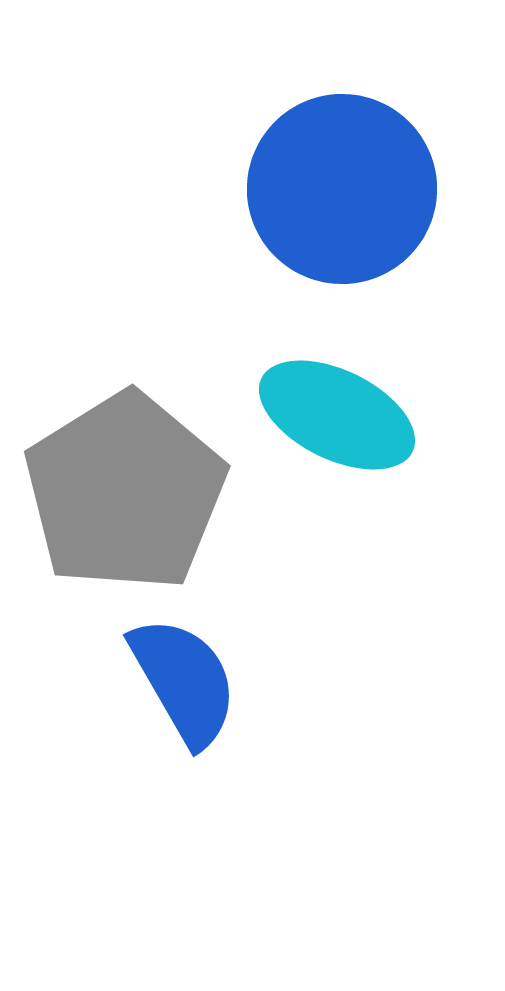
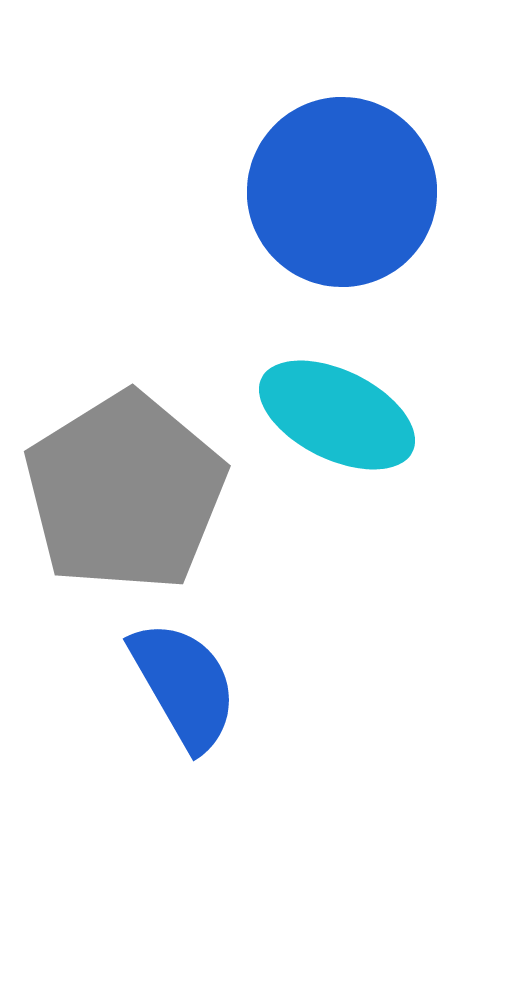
blue circle: moved 3 px down
blue semicircle: moved 4 px down
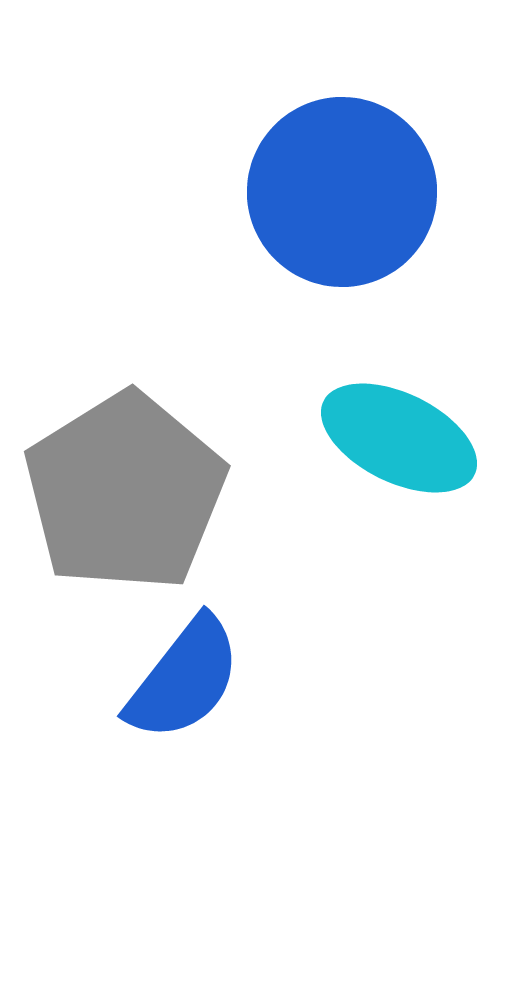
cyan ellipse: moved 62 px right, 23 px down
blue semicircle: moved 6 px up; rotated 68 degrees clockwise
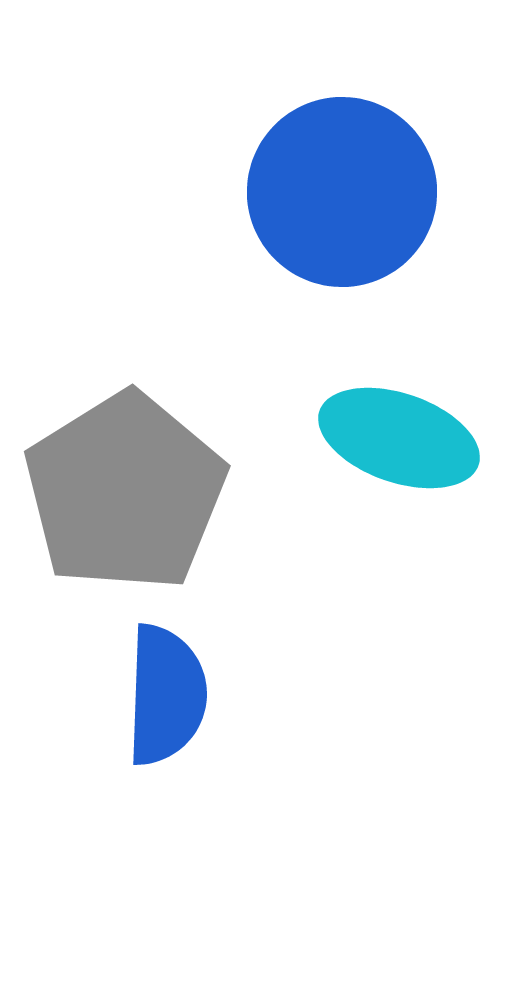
cyan ellipse: rotated 7 degrees counterclockwise
blue semicircle: moved 18 px left, 16 px down; rotated 36 degrees counterclockwise
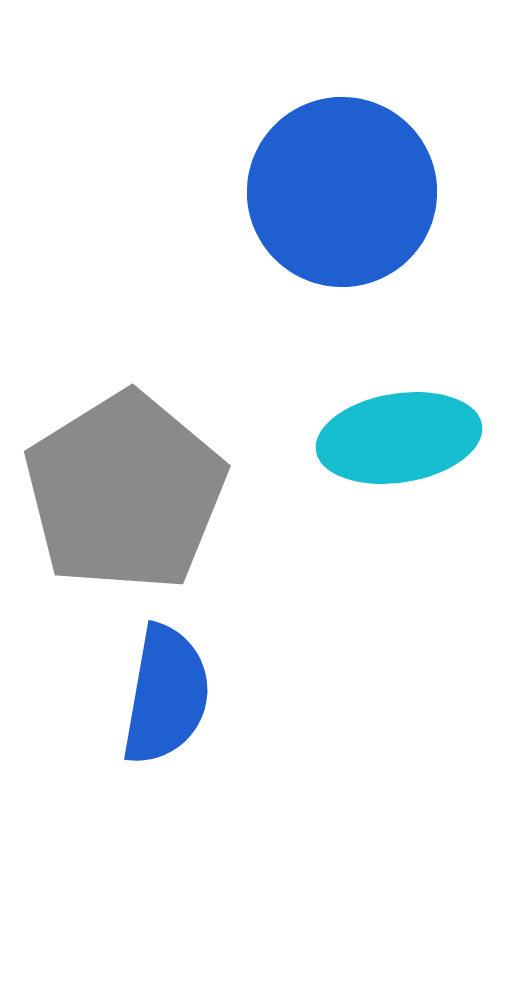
cyan ellipse: rotated 28 degrees counterclockwise
blue semicircle: rotated 8 degrees clockwise
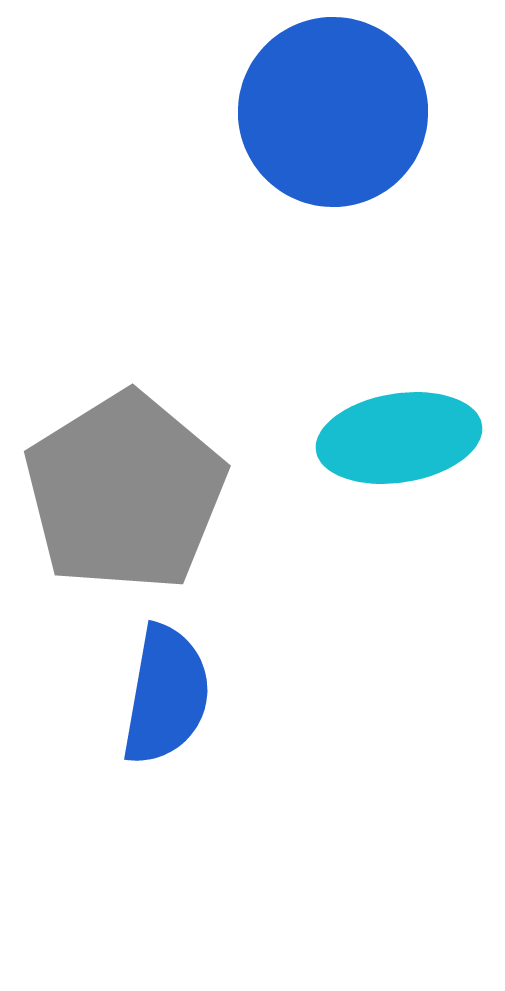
blue circle: moved 9 px left, 80 px up
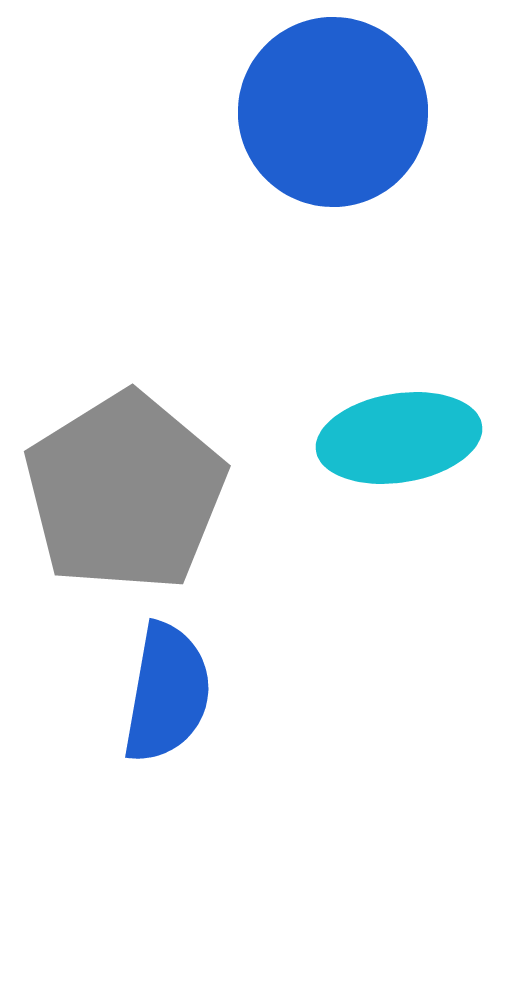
blue semicircle: moved 1 px right, 2 px up
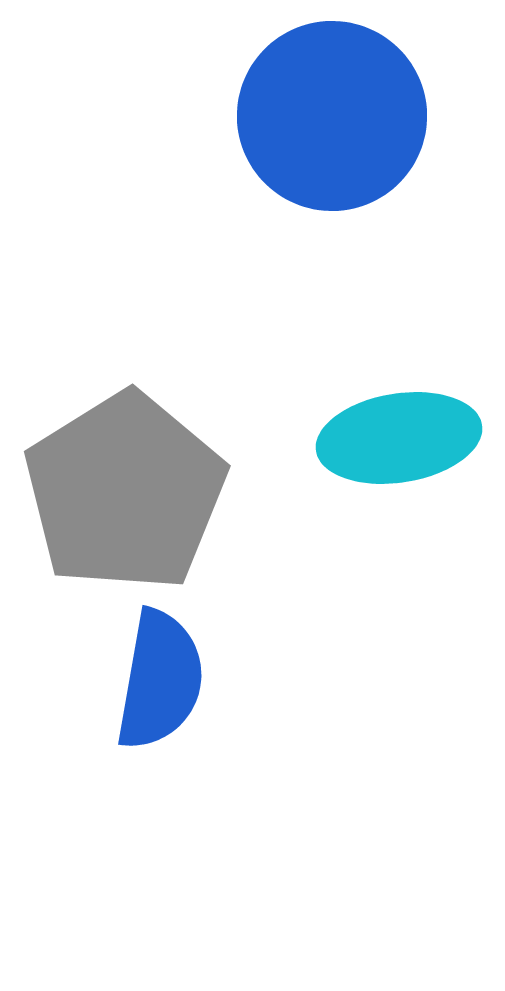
blue circle: moved 1 px left, 4 px down
blue semicircle: moved 7 px left, 13 px up
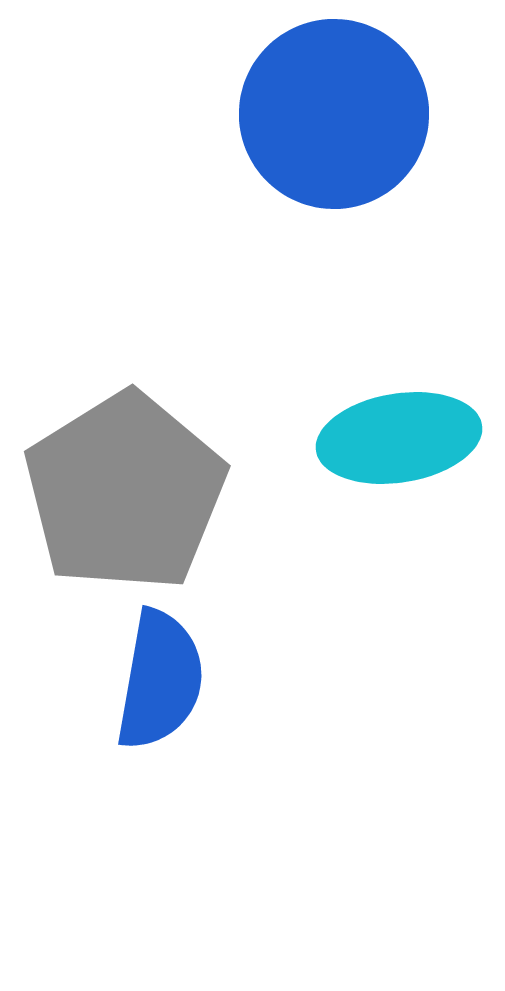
blue circle: moved 2 px right, 2 px up
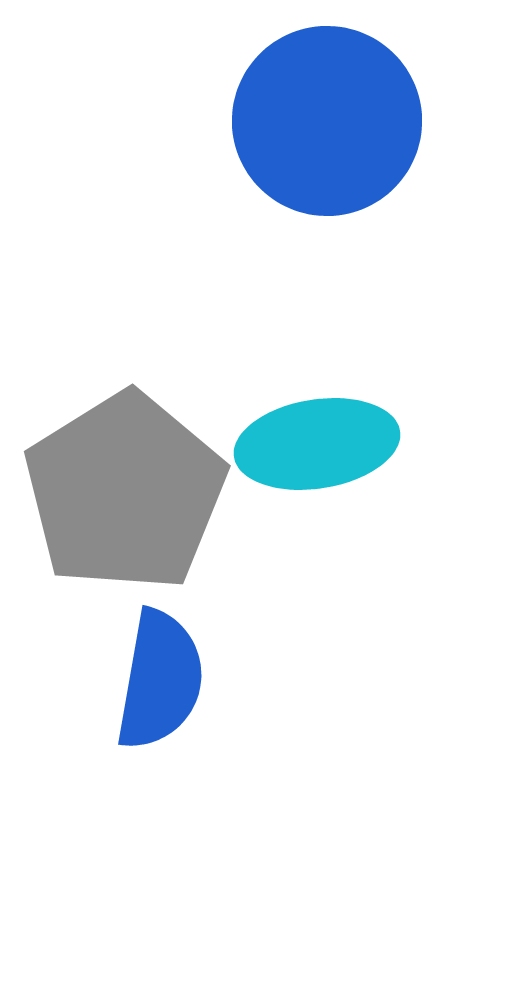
blue circle: moved 7 px left, 7 px down
cyan ellipse: moved 82 px left, 6 px down
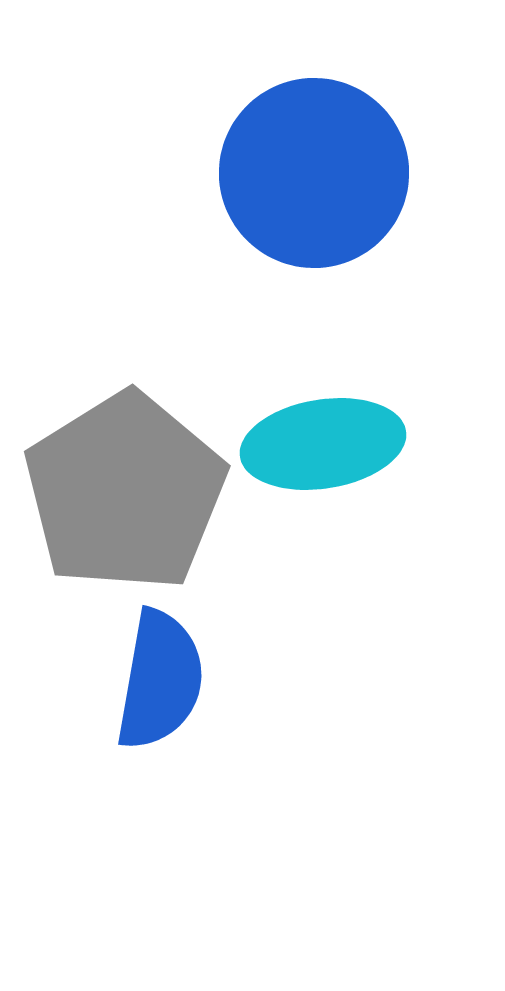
blue circle: moved 13 px left, 52 px down
cyan ellipse: moved 6 px right
